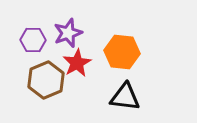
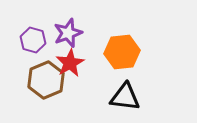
purple hexagon: rotated 15 degrees clockwise
orange hexagon: rotated 12 degrees counterclockwise
red star: moved 7 px left
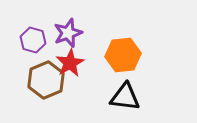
orange hexagon: moved 1 px right, 3 px down
